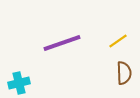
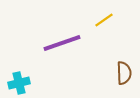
yellow line: moved 14 px left, 21 px up
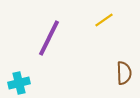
purple line: moved 13 px left, 5 px up; rotated 45 degrees counterclockwise
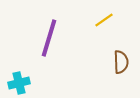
purple line: rotated 9 degrees counterclockwise
brown semicircle: moved 3 px left, 11 px up
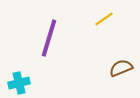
yellow line: moved 1 px up
brown semicircle: moved 6 px down; rotated 110 degrees counterclockwise
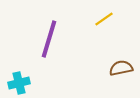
purple line: moved 1 px down
brown semicircle: rotated 10 degrees clockwise
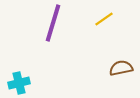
purple line: moved 4 px right, 16 px up
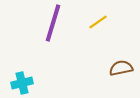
yellow line: moved 6 px left, 3 px down
cyan cross: moved 3 px right
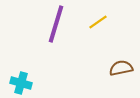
purple line: moved 3 px right, 1 px down
cyan cross: moved 1 px left; rotated 30 degrees clockwise
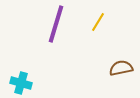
yellow line: rotated 24 degrees counterclockwise
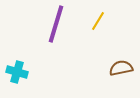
yellow line: moved 1 px up
cyan cross: moved 4 px left, 11 px up
